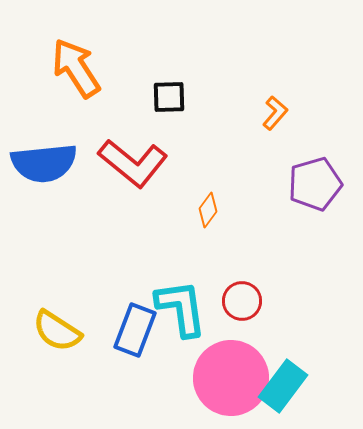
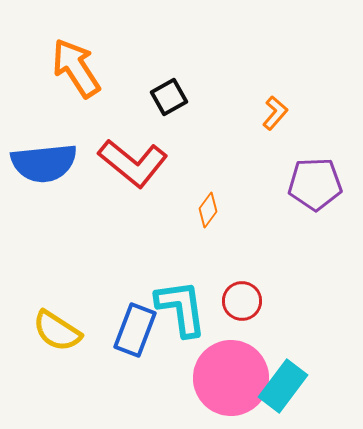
black square: rotated 27 degrees counterclockwise
purple pentagon: rotated 14 degrees clockwise
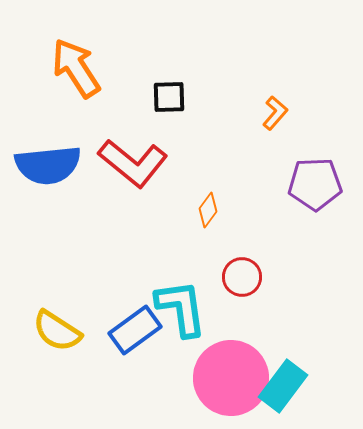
black square: rotated 27 degrees clockwise
blue semicircle: moved 4 px right, 2 px down
red circle: moved 24 px up
blue rectangle: rotated 33 degrees clockwise
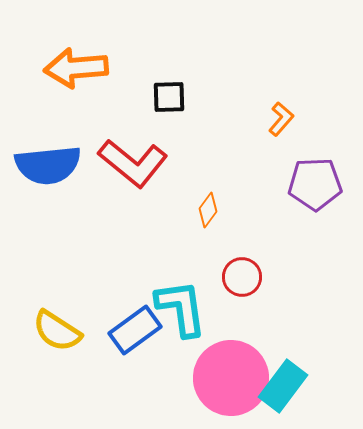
orange arrow: rotated 62 degrees counterclockwise
orange L-shape: moved 6 px right, 6 px down
